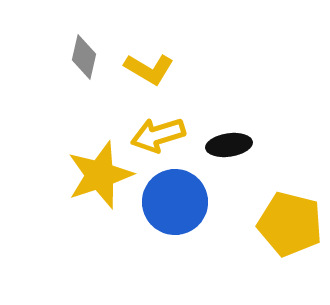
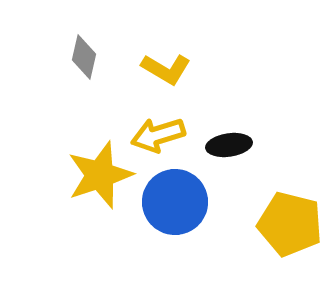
yellow L-shape: moved 17 px right
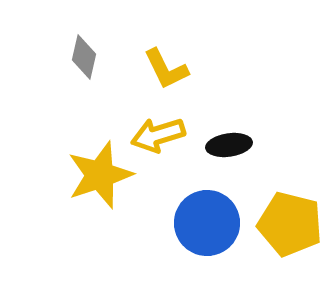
yellow L-shape: rotated 33 degrees clockwise
blue circle: moved 32 px right, 21 px down
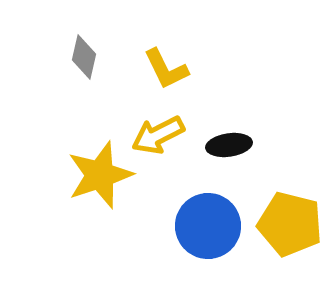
yellow arrow: rotated 10 degrees counterclockwise
blue circle: moved 1 px right, 3 px down
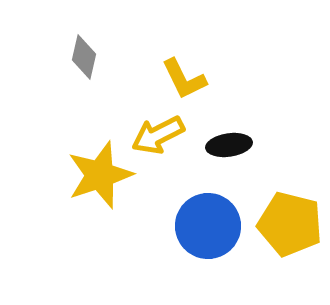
yellow L-shape: moved 18 px right, 10 px down
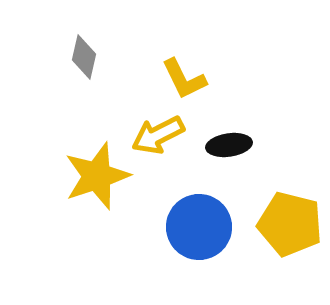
yellow star: moved 3 px left, 1 px down
blue circle: moved 9 px left, 1 px down
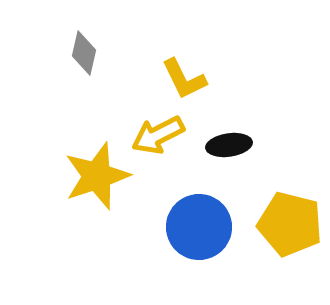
gray diamond: moved 4 px up
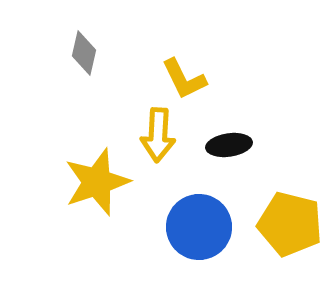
yellow arrow: rotated 60 degrees counterclockwise
yellow star: moved 6 px down
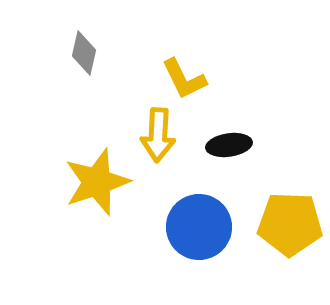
yellow pentagon: rotated 12 degrees counterclockwise
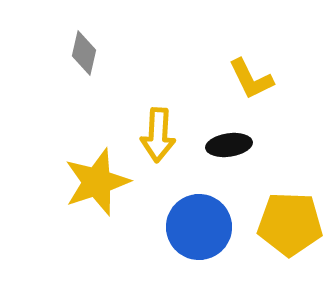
yellow L-shape: moved 67 px right
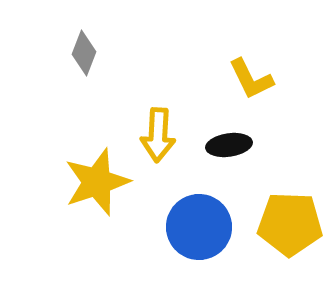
gray diamond: rotated 9 degrees clockwise
